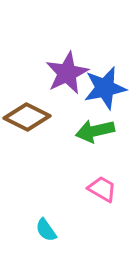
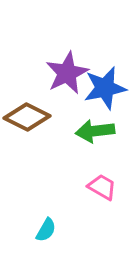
green arrow: rotated 6 degrees clockwise
pink trapezoid: moved 2 px up
cyan semicircle: rotated 115 degrees counterclockwise
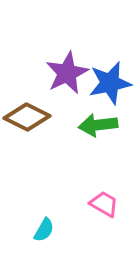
blue star: moved 5 px right, 5 px up
green arrow: moved 3 px right, 6 px up
pink trapezoid: moved 2 px right, 17 px down
cyan semicircle: moved 2 px left
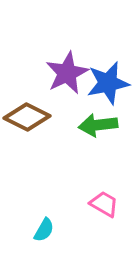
blue star: moved 2 px left
